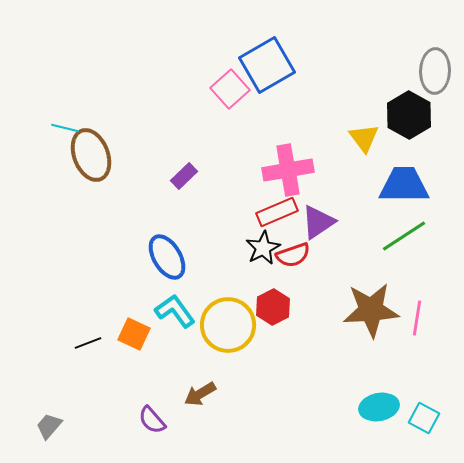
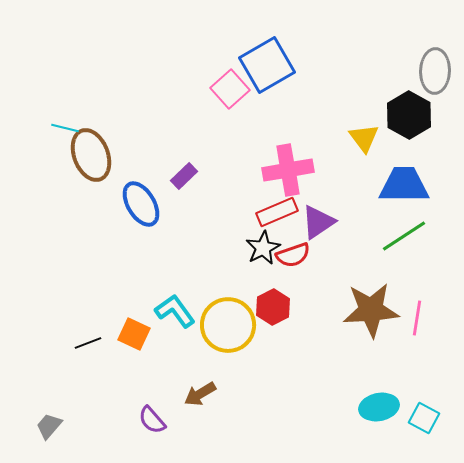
blue ellipse: moved 26 px left, 53 px up
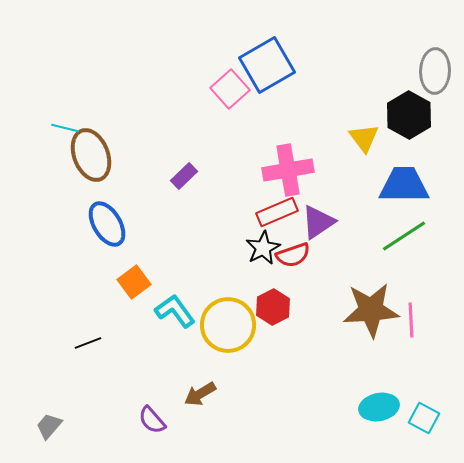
blue ellipse: moved 34 px left, 20 px down
pink line: moved 6 px left, 2 px down; rotated 12 degrees counterclockwise
orange square: moved 52 px up; rotated 28 degrees clockwise
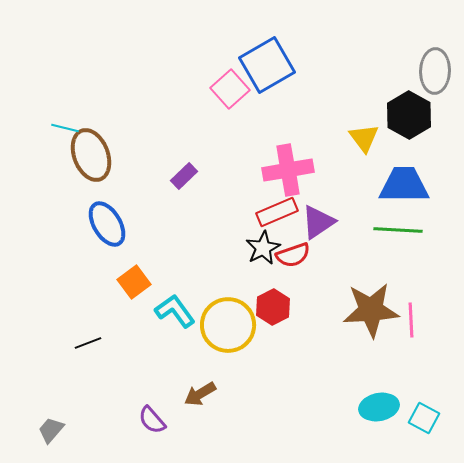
green line: moved 6 px left, 6 px up; rotated 36 degrees clockwise
gray trapezoid: moved 2 px right, 4 px down
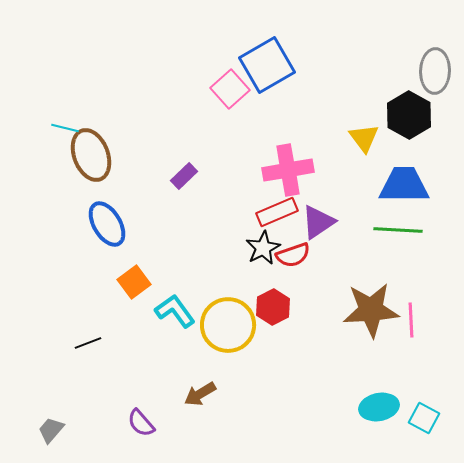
purple semicircle: moved 11 px left, 3 px down
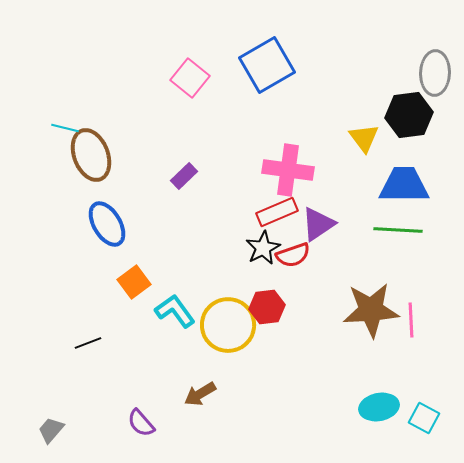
gray ellipse: moved 2 px down
pink square: moved 40 px left, 11 px up; rotated 9 degrees counterclockwise
black hexagon: rotated 24 degrees clockwise
pink cross: rotated 18 degrees clockwise
purple triangle: moved 2 px down
red hexagon: moved 6 px left; rotated 20 degrees clockwise
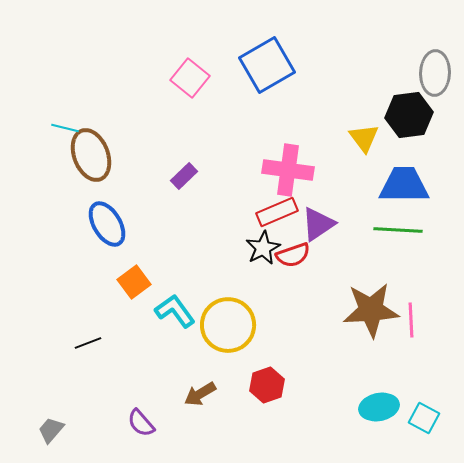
red hexagon: moved 78 px down; rotated 12 degrees counterclockwise
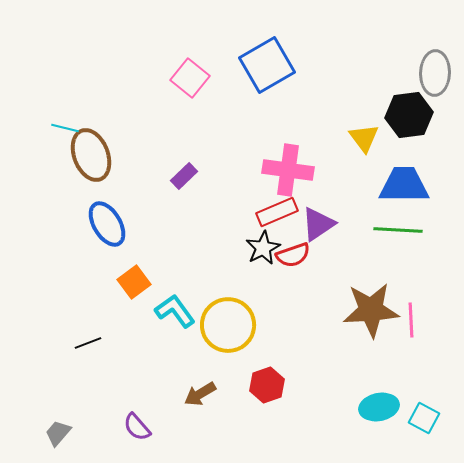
purple semicircle: moved 4 px left, 4 px down
gray trapezoid: moved 7 px right, 3 px down
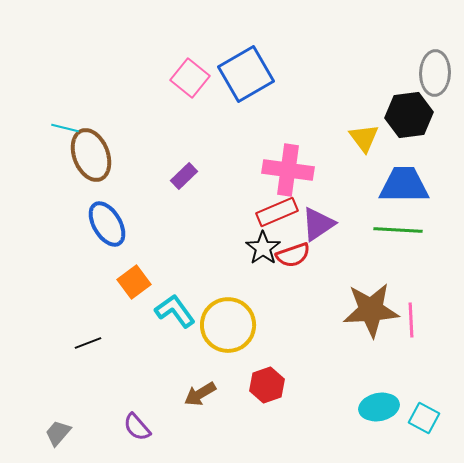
blue square: moved 21 px left, 9 px down
black star: rotated 8 degrees counterclockwise
